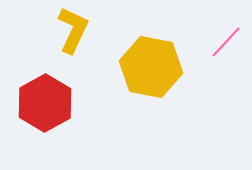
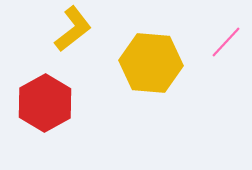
yellow L-shape: moved 1 px up; rotated 27 degrees clockwise
yellow hexagon: moved 4 px up; rotated 6 degrees counterclockwise
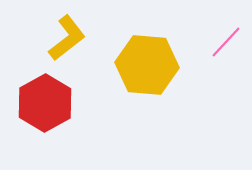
yellow L-shape: moved 6 px left, 9 px down
yellow hexagon: moved 4 px left, 2 px down
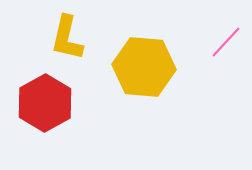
yellow L-shape: rotated 141 degrees clockwise
yellow hexagon: moved 3 px left, 2 px down
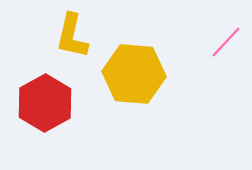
yellow L-shape: moved 5 px right, 2 px up
yellow hexagon: moved 10 px left, 7 px down
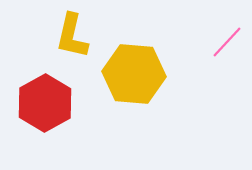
pink line: moved 1 px right
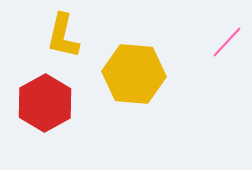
yellow L-shape: moved 9 px left
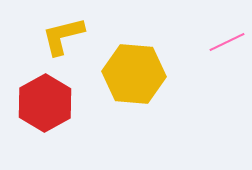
yellow L-shape: rotated 63 degrees clockwise
pink line: rotated 21 degrees clockwise
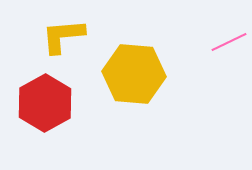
yellow L-shape: rotated 9 degrees clockwise
pink line: moved 2 px right
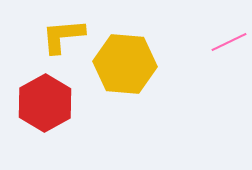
yellow hexagon: moved 9 px left, 10 px up
